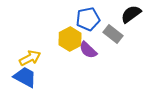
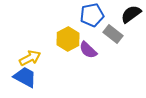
blue pentagon: moved 4 px right, 4 px up
yellow hexagon: moved 2 px left
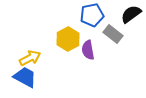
purple semicircle: rotated 36 degrees clockwise
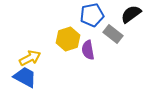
yellow hexagon: rotated 10 degrees clockwise
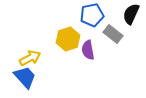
black semicircle: rotated 30 degrees counterclockwise
blue trapezoid: rotated 20 degrees clockwise
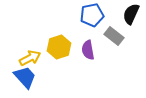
gray rectangle: moved 1 px right, 2 px down
yellow hexagon: moved 9 px left, 8 px down
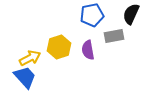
gray rectangle: rotated 48 degrees counterclockwise
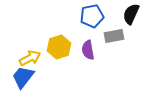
blue pentagon: moved 1 px down
blue trapezoid: moved 2 px left; rotated 100 degrees counterclockwise
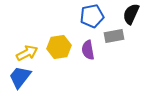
yellow hexagon: rotated 10 degrees clockwise
yellow arrow: moved 3 px left, 5 px up
blue trapezoid: moved 3 px left
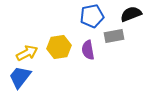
black semicircle: rotated 45 degrees clockwise
